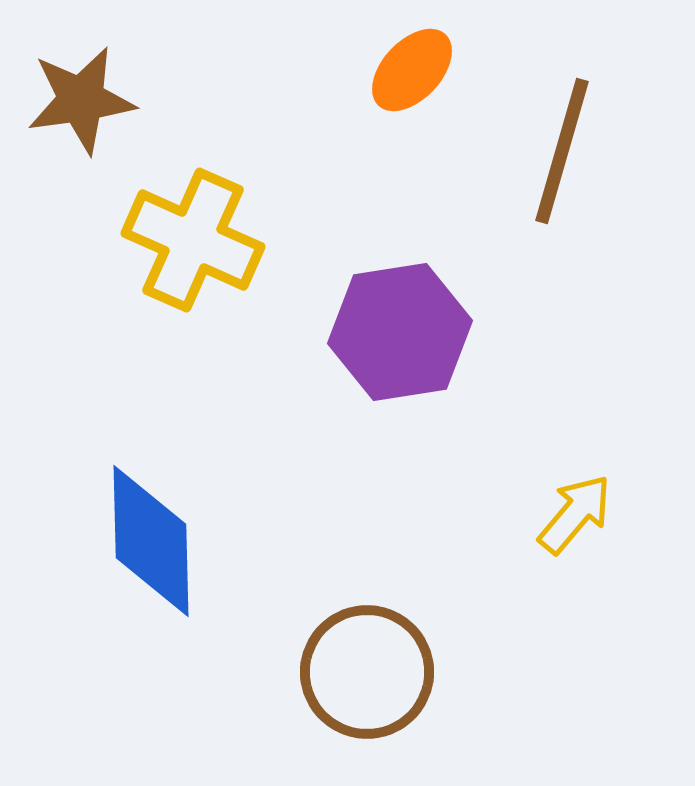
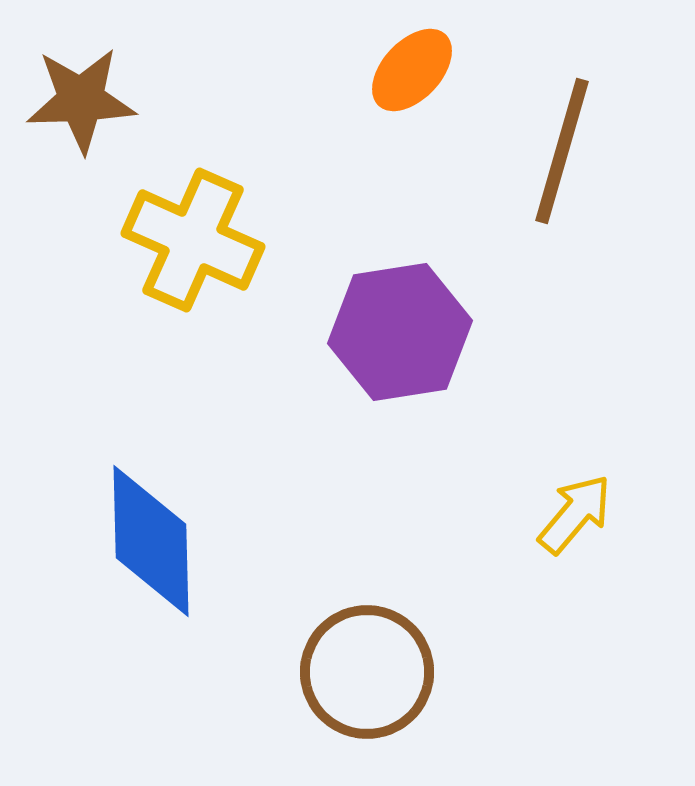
brown star: rotated 6 degrees clockwise
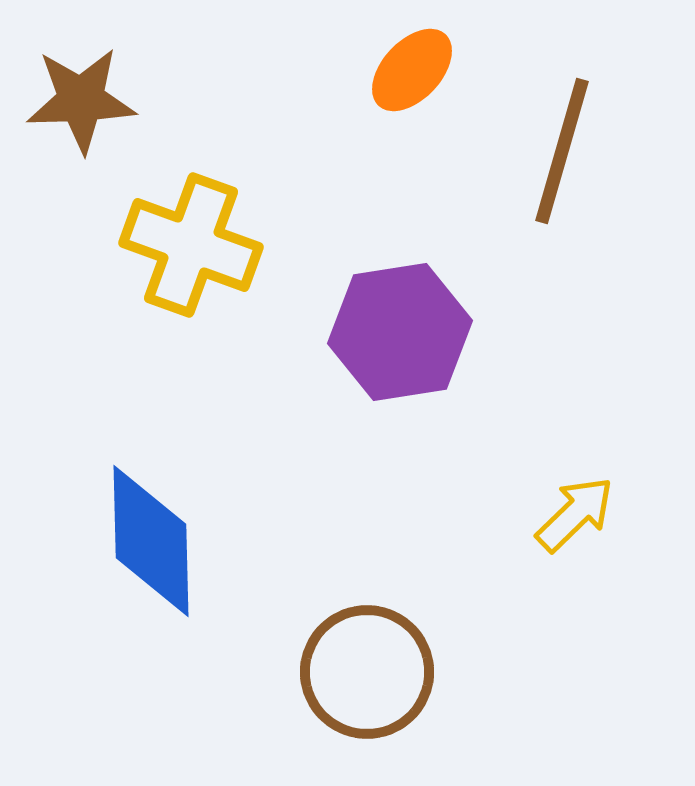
yellow cross: moved 2 px left, 5 px down; rotated 4 degrees counterclockwise
yellow arrow: rotated 6 degrees clockwise
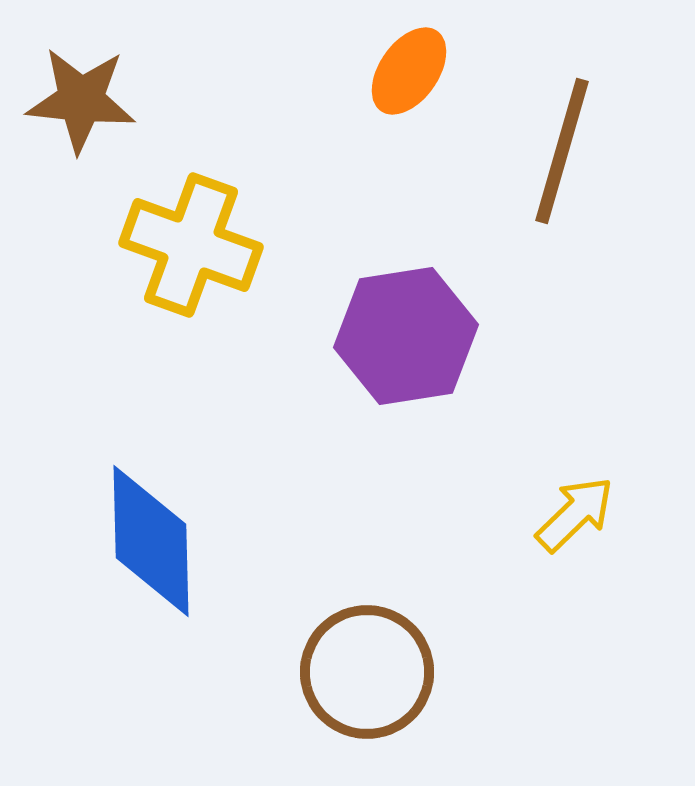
orange ellipse: moved 3 px left, 1 px down; rotated 8 degrees counterclockwise
brown star: rotated 8 degrees clockwise
purple hexagon: moved 6 px right, 4 px down
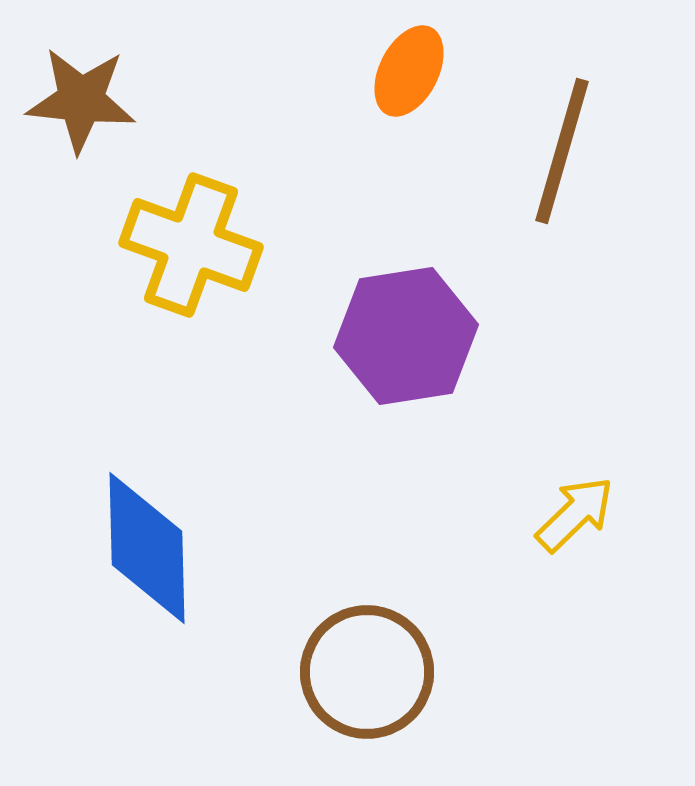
orange ellipse: rotated 8 degrees counterclockwise
blue diamond: moved 4 px left, 7 px down
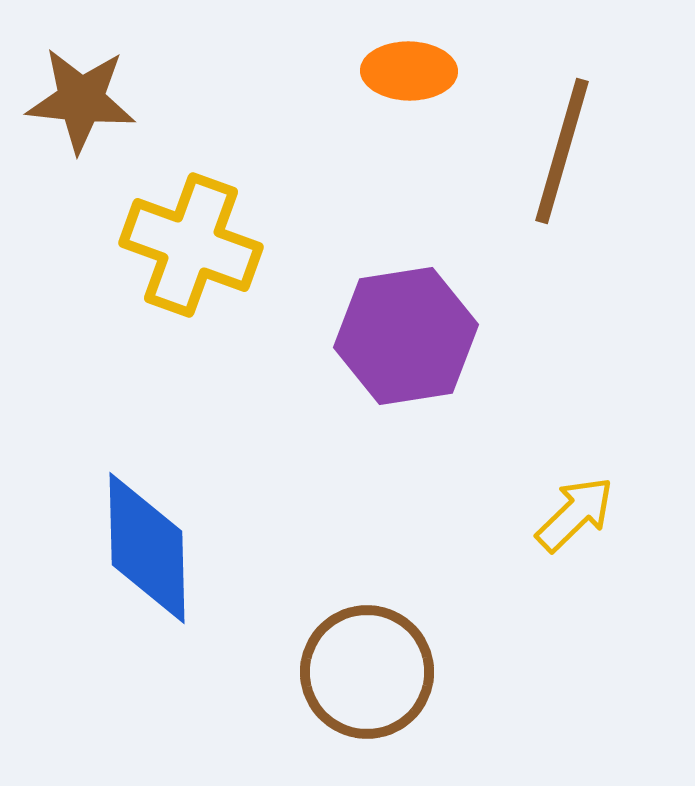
orange ellipse: rotated 64 degrees clockwise
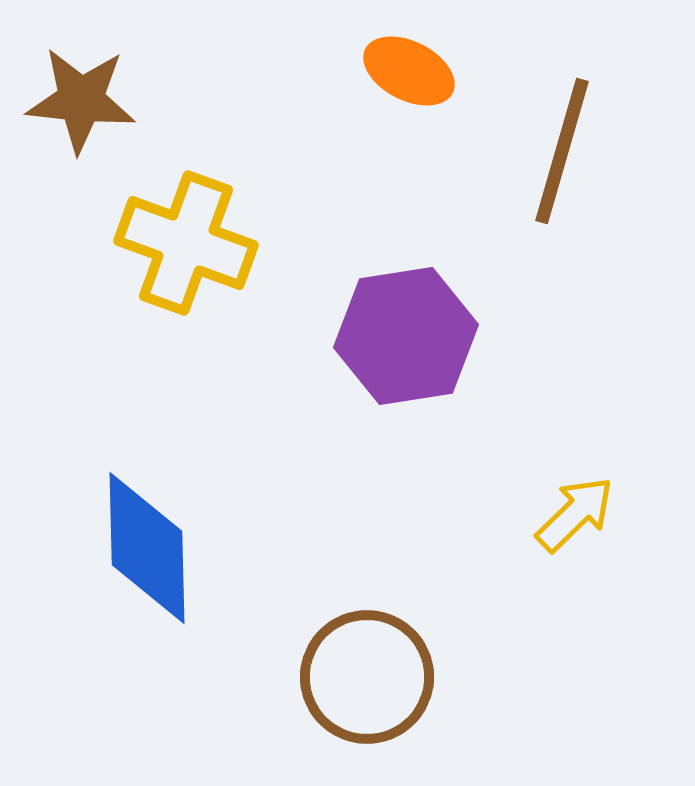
orange ellipse: rotated 26 degrees clockwise
yellow cross: moved 5 px left, 2 px up
brown circle: moved 5 px down
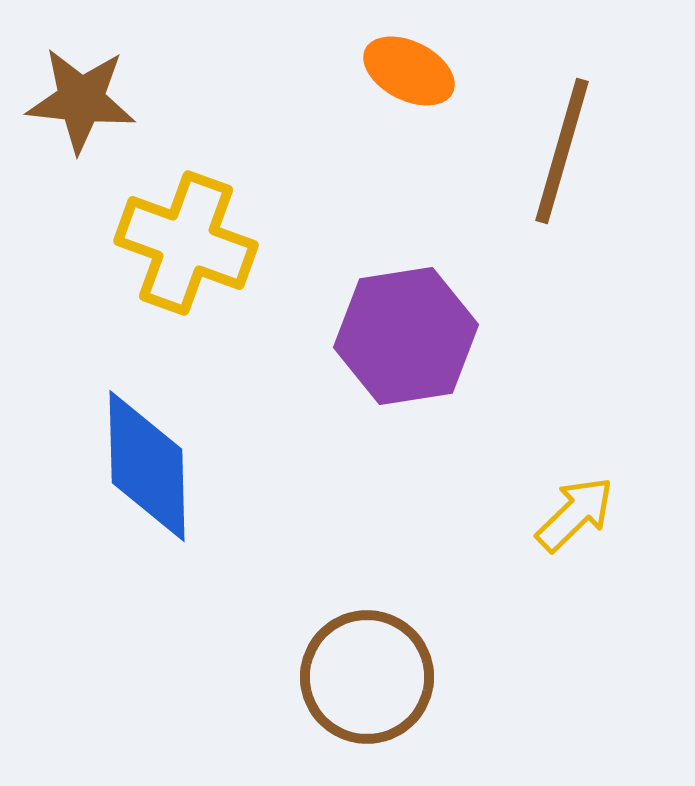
blue diamond: moved 82 px up
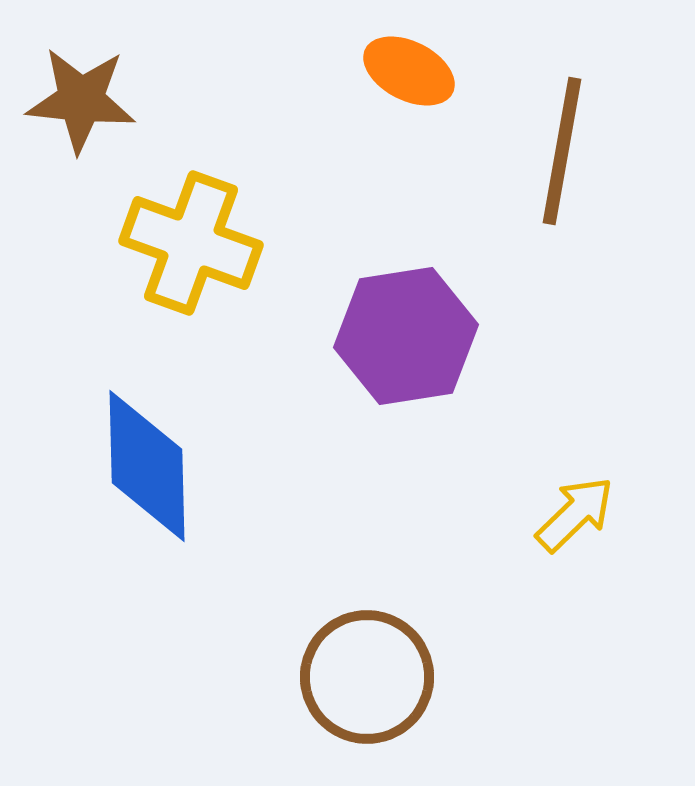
brown line: rotated 6 degrees counterclockwise
yellow cross: moved 5 px right
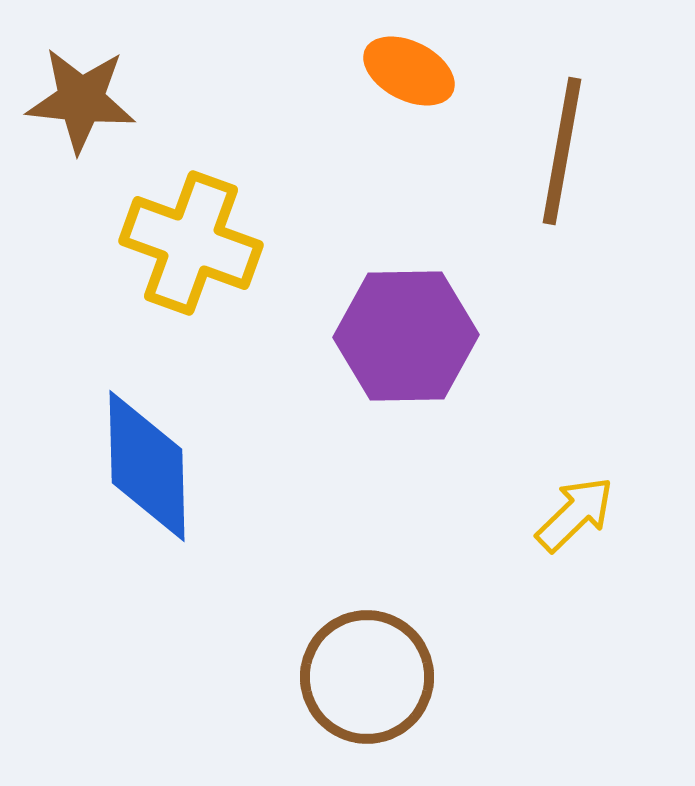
purple hexagon: rotated 8 degrees clockwise
